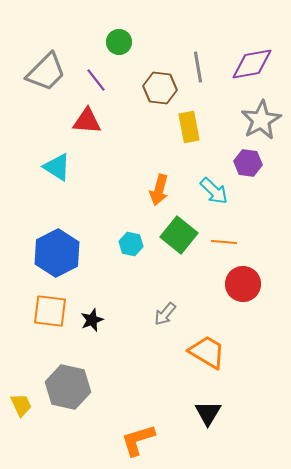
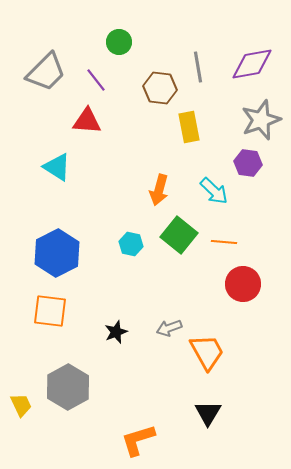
gray star: rotated 9 degrees clockwise
gray arrow: moved 4 px right, 14 px down; rotated 30 degrees clockwise
black star: moved 24 px right, 12 px down
orange trapezoid: rotated 30 degrees clockwise
gray hexagon: rotated 18 degrees clockwise
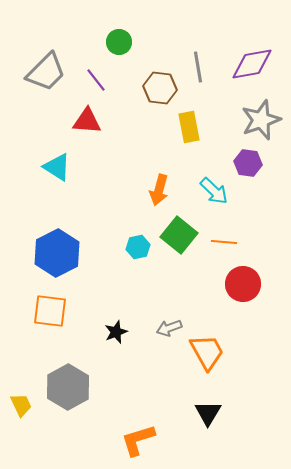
cyan hexagon: moved 7 px right, 3 px down; rotated 25 degrees counterclockwise
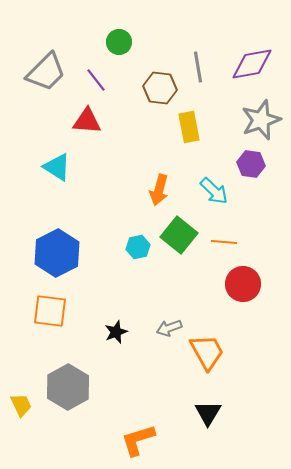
purple hexagon: moved 3 px right, 1 px down
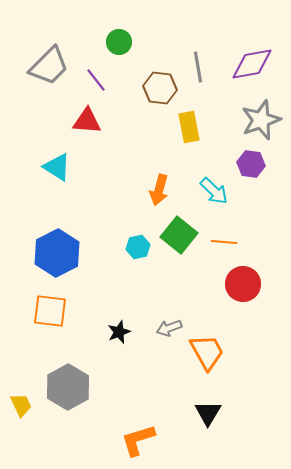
gray trapezoid: moved 3 px right, 6 px up
black star: moved 3 px right
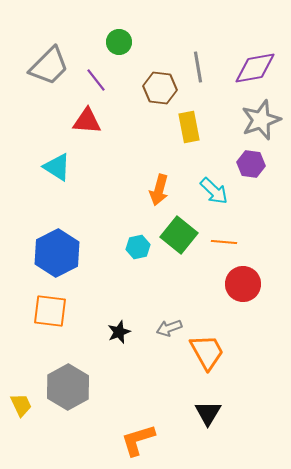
purple diamond: moved 3 px right, 4 px down
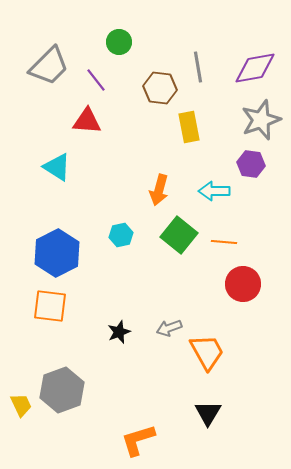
cyan arrow: rotated 136 degrees clockwise
cyan hexagon: moved 17 px left, 12 px up
orange square: moved 5 px up
gray hexagon: moved 6 px left, 3 px down; rotated 9 degrees clockwise
